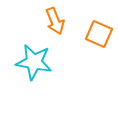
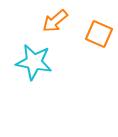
orange arrow: rotated 72 degrees clockwise
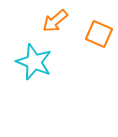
cyan star: rotated 12 degrees clockwise
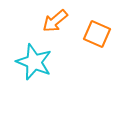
orange square: moved 2 px left
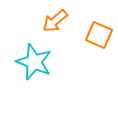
orange square: moved 2 px right, 1 px down
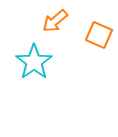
cyan star: rotated 15 degrees clockwise
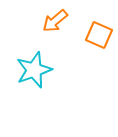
cyan star: moved 8 px down; rotated 15 degrees clockwise
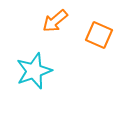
cyan star: moved 1 px down
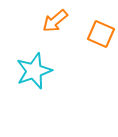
orange square: moved 2 px right, 1 px up
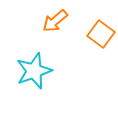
orange square: rotated 12 degrees clockwise
